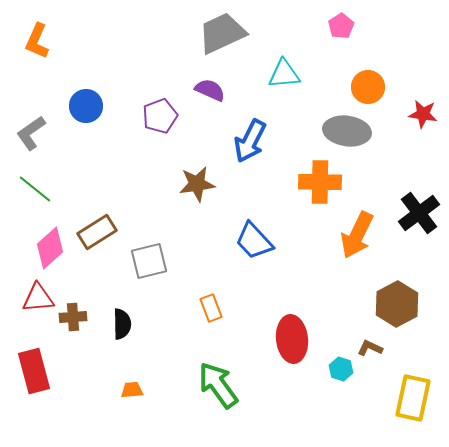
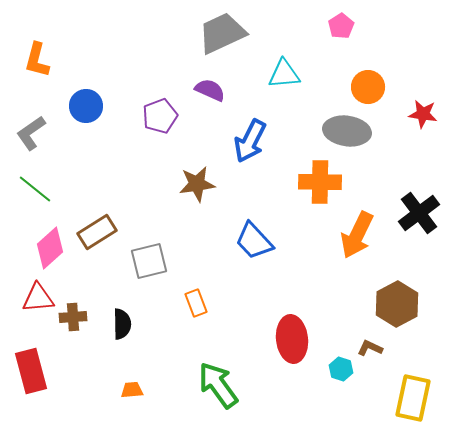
orange L-shape: moved 19 px down; rotated 9 degrees counterclockwise
orange rectangle: moved 15 px left, 5 px up
red rectangle: moved 3 px left
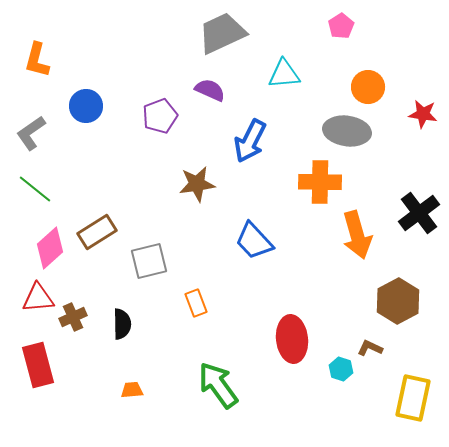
orange arrow: rotated 42 degrees counterclockwise
brown hexagon: moved 1 px right, 3 px up
brown cross: rotated 20 degrees counterclockwise
red rectangle: moved 7 px right, 6 px up
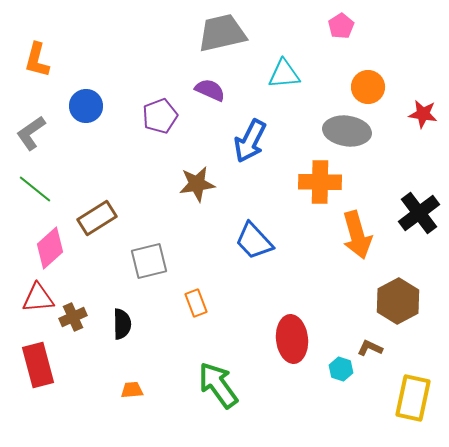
gray trapezoid: rotated 12 degrees clockwise
brown rectangle: moved 14 px up
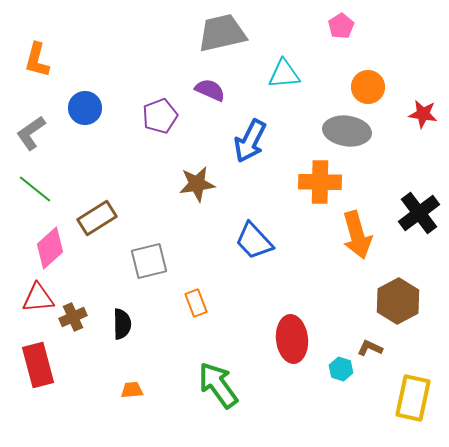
blue circle: moved 1 px left, 2 px down
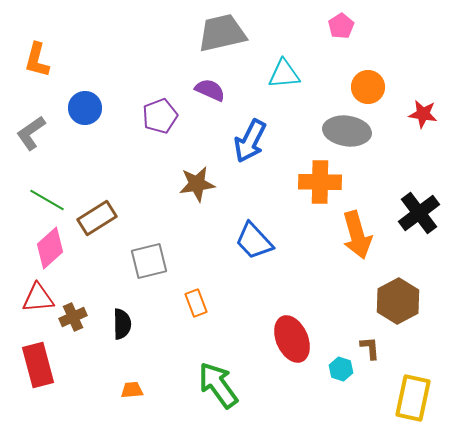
green line: moved 12 px right, 11 px down; rotated 9 degrees counterclockwise
red ellipse: rotated 18 degrees counterclockwise
brown L-shape: rotated 60 degrees clockwise
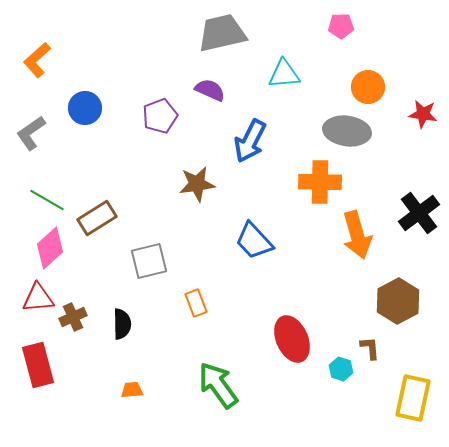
pink pentagon: rotated 30 degrees clockwise
orange L-shape: rotated 33 degrees clockwise
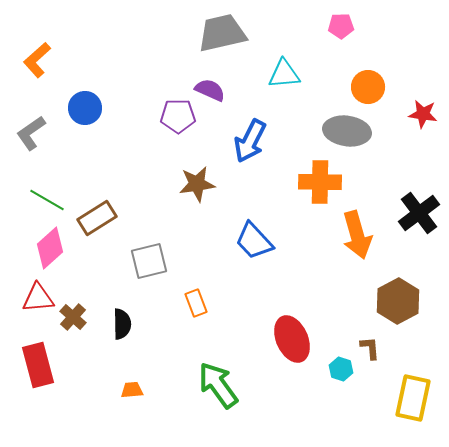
purple pentagon: moved 18 px right; rotated 20 degrees clockwise
brown cross: rotated 24 degrees counterclockwise
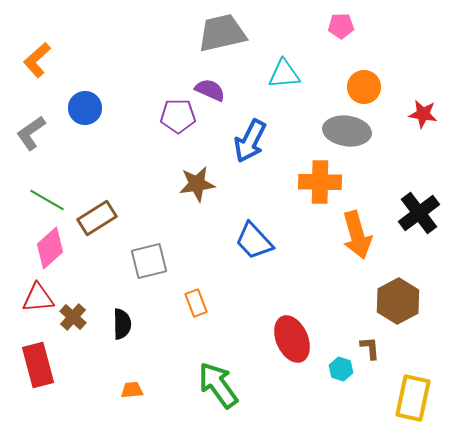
orange circle: moved 4 px left
